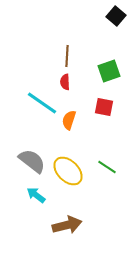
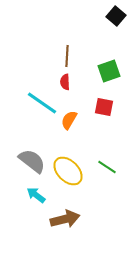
orange semicircle: rotated 12 degrees clockwise
brown arrow: moved 2 px left, 6 px up
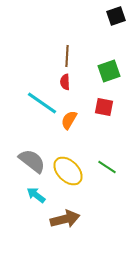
black square: rotated 30 degrees clockwise
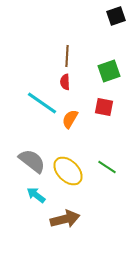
orange semicircle: moved 1 px right, 1 px up
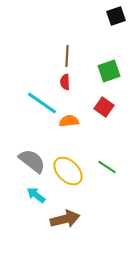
red square: rotated 24 degrees clockwise
orange semicircle: moved 1 px left, 2 px down; rotated 54 degrees clockwise
